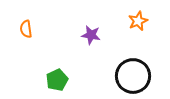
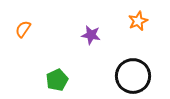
orange semicircle: moved 3 px left; rotated 42 degrees clockwise
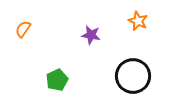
orange star: rotated 24 degrees counterclockwise
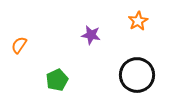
orange star: rotated 18 degrees clockwise
orange semicircle: moved 4 px left, 16 px down
black circle: moved 4 px right, 1 px up
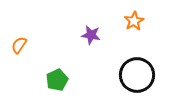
orange star: moved 4 px left
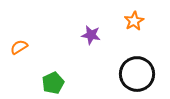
orange semicircle: moved 2 px down; rotated 24 degrees clockwise
black circle: moved 1 px up
green pentagon: moved 4 px left, 3 px down
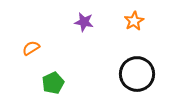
purple star: moved 7 px left, 13 px up
orange semicircle: moved 12 px right, 1 px down
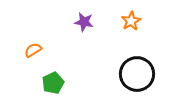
orange star: moved 3 px left
orange semicircle: moved 2 px right, 2 px down
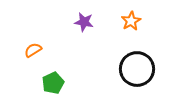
black circle: moved 5 px up
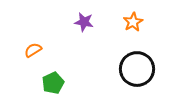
orange star: moved 2 px right, 1 px down
